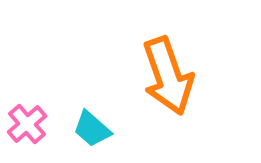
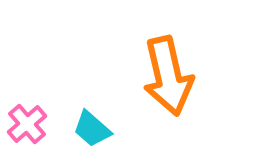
orange arrow: rotated 6 degrees clockwise
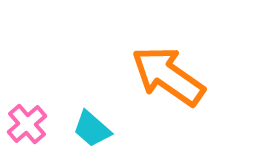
orange arrow: rotated 138 degrees clockwise
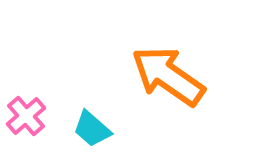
pink cross: moved 1 px left, 8 px up
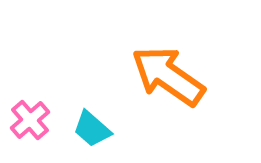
pink cross: moved 4 px right, 4 px down
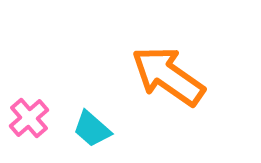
pink cross: moved 1 px left, 2 px up
